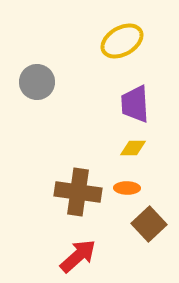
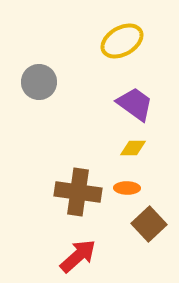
gray circle: moved 2 px right
purple trapezoid: rotated 129 degrees clockwise
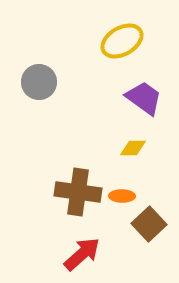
purple trapezoid: moved 9 px right, 6 px up
orange ellipse: moved 5 px left, 8 px down
red arrow: moved 4 px right, 2 px up
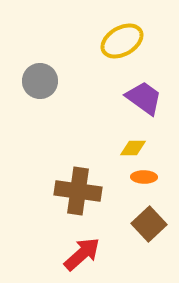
gray circle: moved 1 px right, 1 px up
brown cross: moved 1 px up
orange ellipse: moved 22 px right, 19 px up
